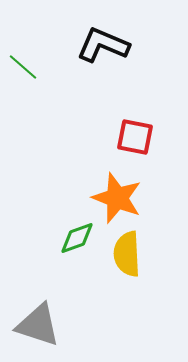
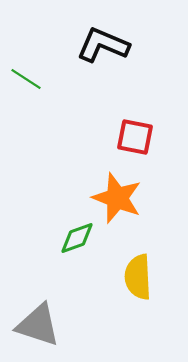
green line: moved 3 px right, 12 px down; rotated 8 degrees counterclockwise
yellow semicircle: moved 11 px right, 23 px down
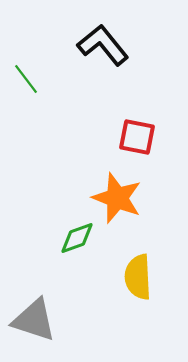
black L-shape: rotated 28 degrees clockwise
green line: rotated 20 degrees clockwise
red square: moved 2 px right
gray triangle: moved 4 px left, 5 px up
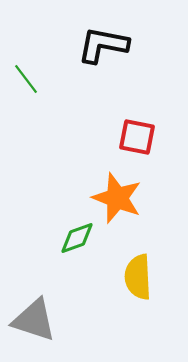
black L-shape: rotated 40 degrees counterclockwise
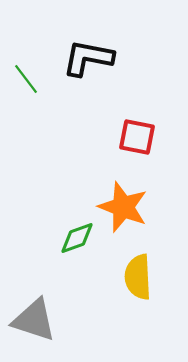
black L-shape: moved 15 px left, 13 px down
orange star: moved 6 px right, 9 px down
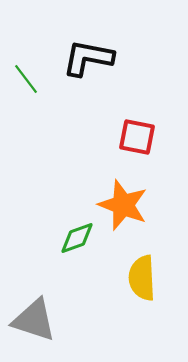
orange star: moved 2 px up
yellow semicircle: moved 4 px right, 1 px down
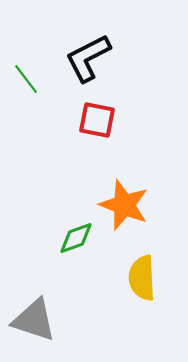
black L-shape: rotated 38 degrees counterclockwise
red square: moved 40 px left, 17 px up
orange star: moved 1 px right
green diamond: moved 1 px left
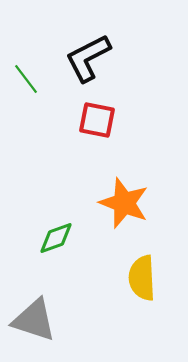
orange star: moved 2 px up
green diamond: moved 20 px left
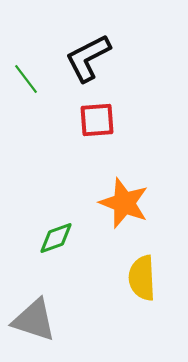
red square: rotated 15 degrees counterclockwise
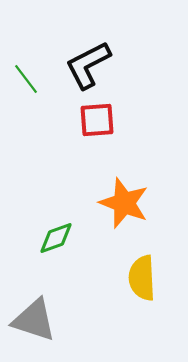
black L-shape: moved 7 px down
